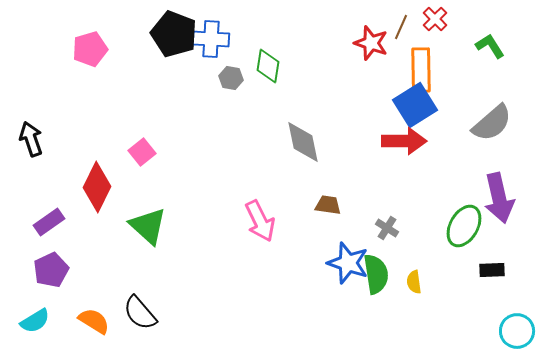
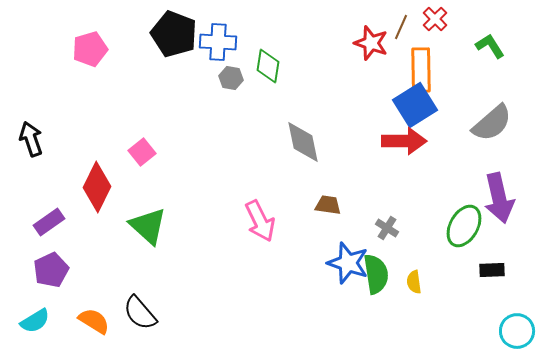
blue cross: moved 7 px right, 3 px down
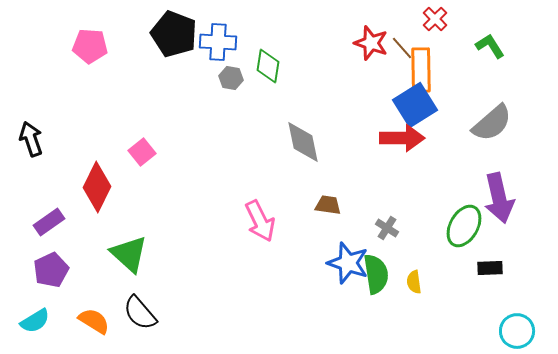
brown line: moved 1 px right, 21 px down; rotated 65 degrees counterclockwise
pink pentagon: moved 3 px up; rotated 20 degrees clockwise
red arrow: moved 2 px left, 3 px up
green triangle: moved 19 px left, 28 px down
black rectangle: moved 2 px left, 2 px up
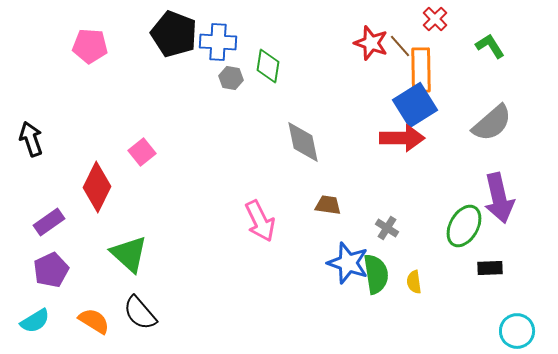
brown line: moved 2 px left, 2 px up
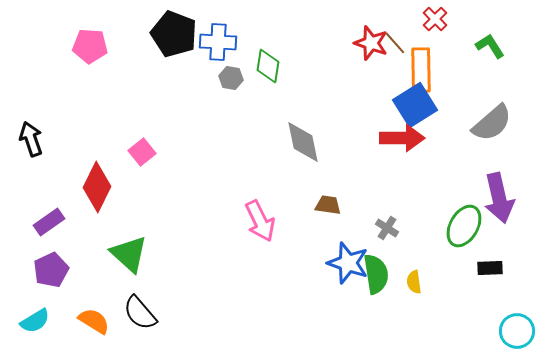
brown line: moved 5 px left, 3 px up
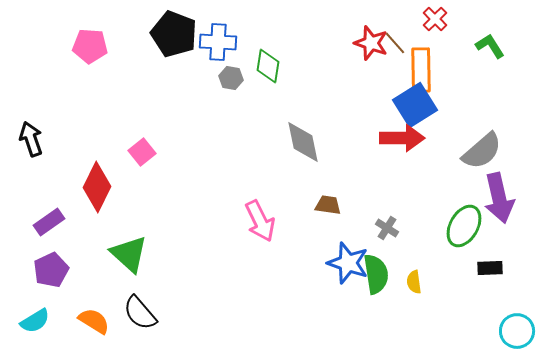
gray semicircle: moved 10 px left, 28 px down
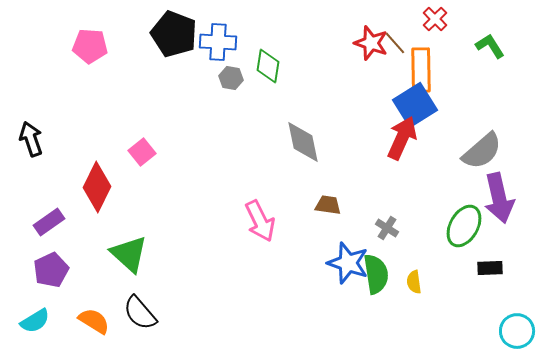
red arrow: rotated 66 degrees counterclockwise
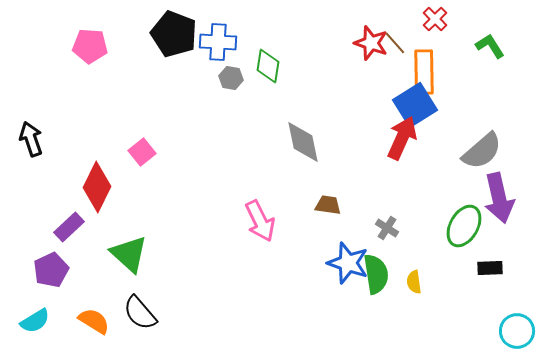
orange rectangle: moved 3 px right, 2 px down
purple rectangle: moved 20 px right, 5 px down; rotated 8 degrees counterclockwise
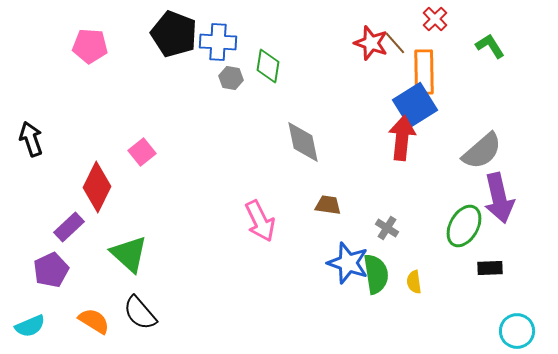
red arrow: rotated 18 degrees counterclockwise
cyan semicircle: moved 5 px left, 5 px down; rotated 8 degrees clockwise
